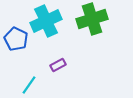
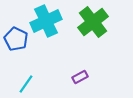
green cross: moved 1 px right, 3 px down; rotated 20 degrees counterclockwise
purple rectangle: moved 22 px right, 12 px down
cyan line: moved 3 px left, 1 px up
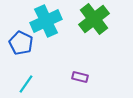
green cross: moved 1 px right, 3 px up
blue pentagon: moved 5 px right, 4 px down
purple rectangle: rotated 42 degrees clockwise
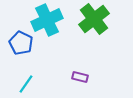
cyan cross: moved 1 px right, 1 px up
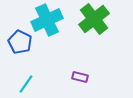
blue pentagon: moved 1 px left, 1 px up
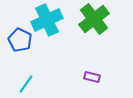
blue pentagon: moved 2 px up
purple rectangle: moved 12 px right
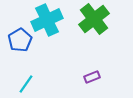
blue pentagon: rotated 15 degrees clockwise
purple rectangle: rotated 35 degrees counterclockwise
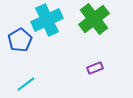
purple rectangle: moved 3 px right, 9 px up
cyan line: rotated 18 degrees clockwise
